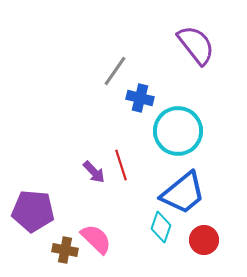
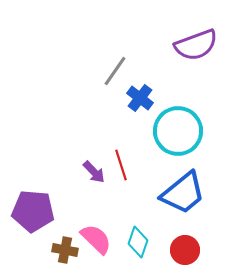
purple semicircle: rotated 108 degrees clockwise
blue cross: rotated 24 degrees clockwise
cyan diamond: moved 23 px left, 15 px down
red circle: moved 19 px left, 10 px down
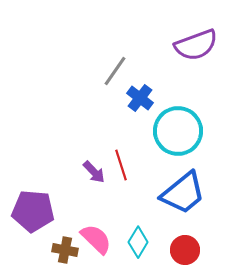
cyan diamond: rotated 12 degrees clockwise
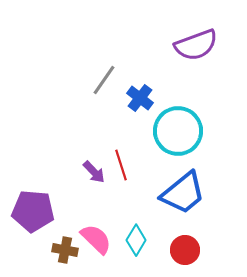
gray line: moved 11 px left, 9 px down
cyan diamond: moved 2 px left, 2 px up
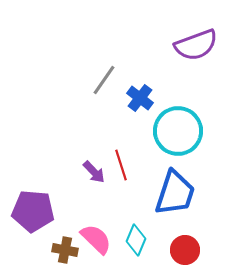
blue trapezoid: moved 8 px left; rotated 33 degrees counterclockwise
cyan diamond: rotated 8 degrees counterclockwise
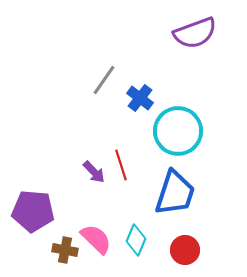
purple semicircle: moved 1 px left, 12 px up
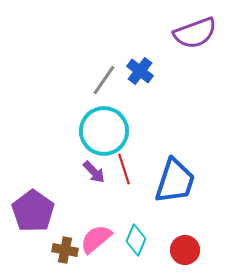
blue cross: moved 27 px up
cyan circle: moved 74 px left
red line: moved 3 px right, 4 px down
blue trapezoid: moved 12 px up
purple pentagon: rotated 30 degrees clockwise
pink semicircle: rotated 84 degrees counterclockwise
